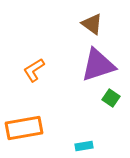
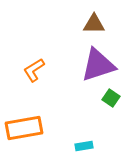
brown triangle: moved 2 px right; rotated 35 degrees counterclockwise
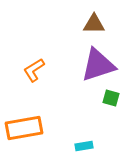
green square: rotated 18 degrees counterclockwise
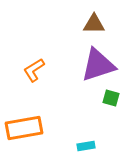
cyan rectangle: moved 2 px right
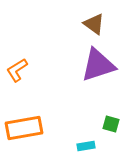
brown triangle: rotated 35 degrees clockwise
orange L-shape: moved 17 px left
green square: moved 26 px down
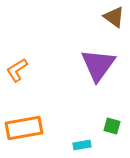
brown triangle: moved 20 px right, 7 px up
purple triangle: rotated 36 degrees counterclockwise
green square: moved 1 px right, 2 px down
cyan rectangle: moved 4 px left, 1 px up
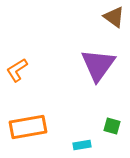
orange rectangle: moved 4 px right, 1 px up
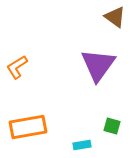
brown triangle: moved 1 px right
orange L-shape: moved 3 px up
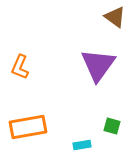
orange L-shape: moved 3 px right; rotated 35 degrees counterclockwise
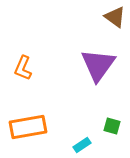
orange L-shape: moved 3 px right, 1 px down
cyan rectangle: rotated 24 degrees counterclockwise
